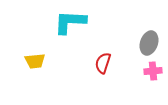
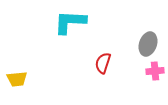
gray ellipse: moved 1 px left, 1 px down
yellow trapezoid: moved 18 px left, 18 px down
pink cross: moved 2 px right
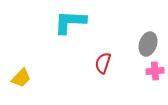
yellow trapezoid: moved 4 px right, 1 px up; rotated 40 degrees counterclockwise
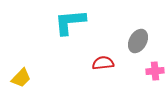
cyan L-shape: rotated 8 degrees counterclockwise
gray ellipse: moved 10 px left, 3 px up; rotated 10 degrees clockwise
red semicircle: rotated 65 degrees clockwise
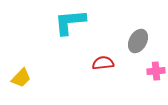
pink cross: moved 1 px right
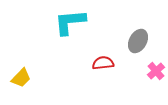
pink cross: rotated 36 degrees counterclockwise
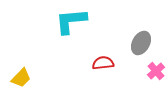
cyan L-shape: moved 1 px right, 1 px up
gray ellipse: moved 3 px right, 2 px down
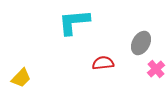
cyan L-shape: moved 3 px right, 1 px down
pink cross: moved 2 px up
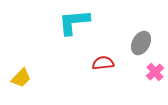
pink cross: moved 1 px left, 3 px down
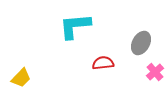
cyan L-shape: moved 1 px right, 4 px down
